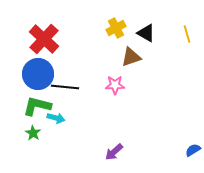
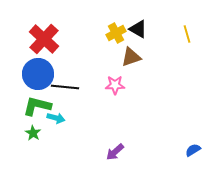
yellow cross: moved 5 px down
black triangle: moved 8 px left, 4 px up
purple arrow: moved 1 px right
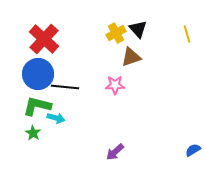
black triangle: rotated 18 degrees clockwise
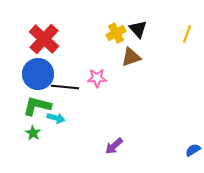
yellow line: rotated 36 degrees clockwise
pink star: moved 18 px left, 7 px up
purple arrow: moved 1 px left, 6 px up
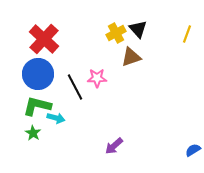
black line: moved 10 px right; rotated 56 degrees clockwise
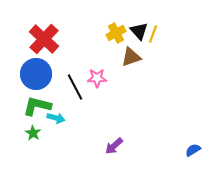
black triangle: moved 1 px right, 2 px down
yellow line: moved 34 px left
blue circle: moved 2 px left
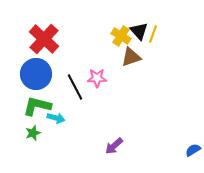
yellow cross: moved 5 px right, 3 px down; rotated 30 degrees counterclockwise
green star: rotated 21 degrees clockwise
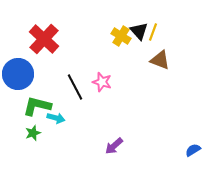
yellow line: moved 2 px up
brown triangle: moved 29 px right, 3 px down; rotated 40 degrees clockwise
blue circle: moved 18 px left
pink star: moved 5 px right, 4 px down; rotated 18 degrees clockwise
